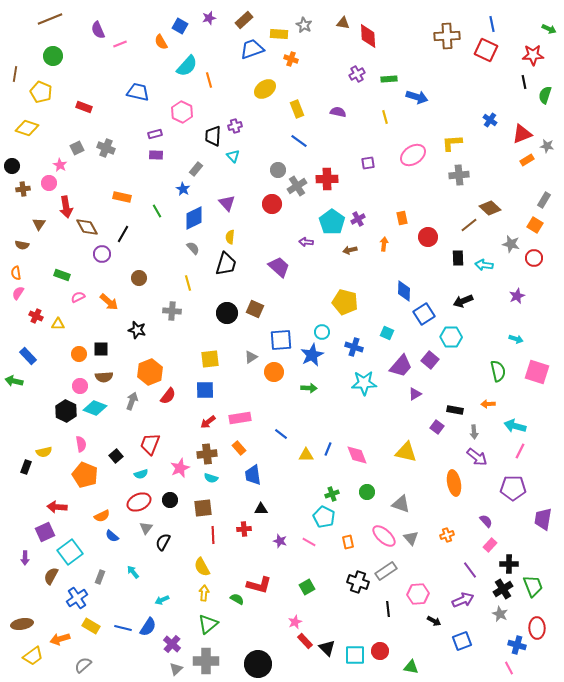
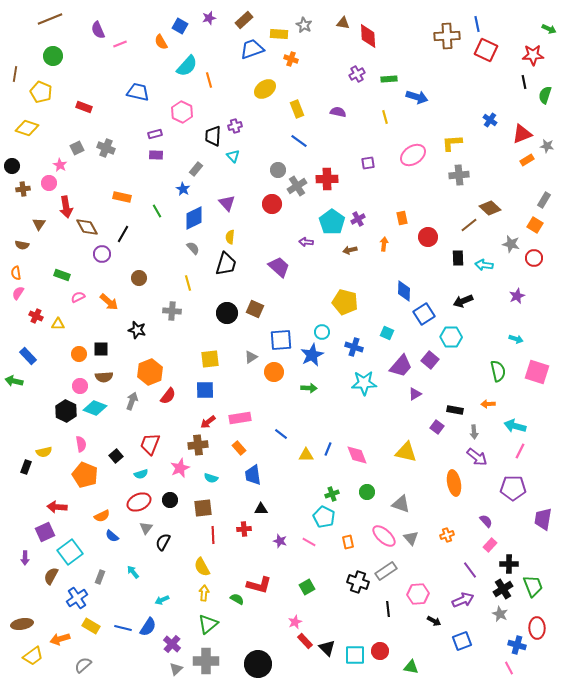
blue line at (492, 24): moved 15 px left
brown cross at (207, 454): moved 9 px left, 9 px up
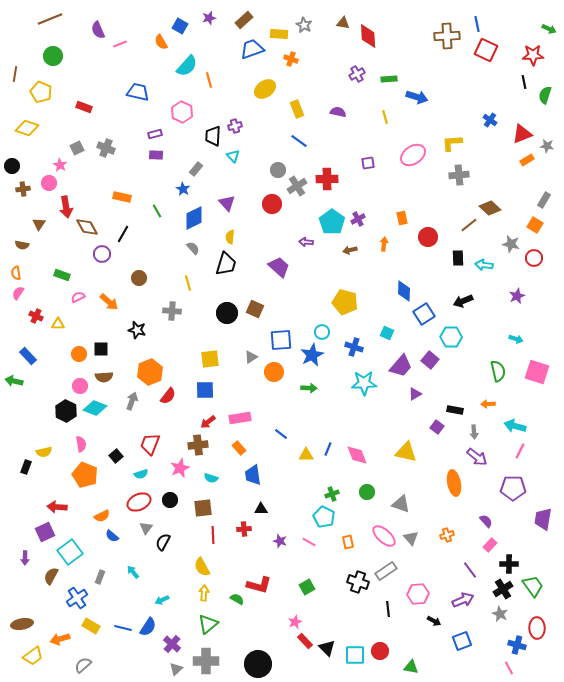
green trapezoid at (533, 586): rotated 15 degrees counterclockwise
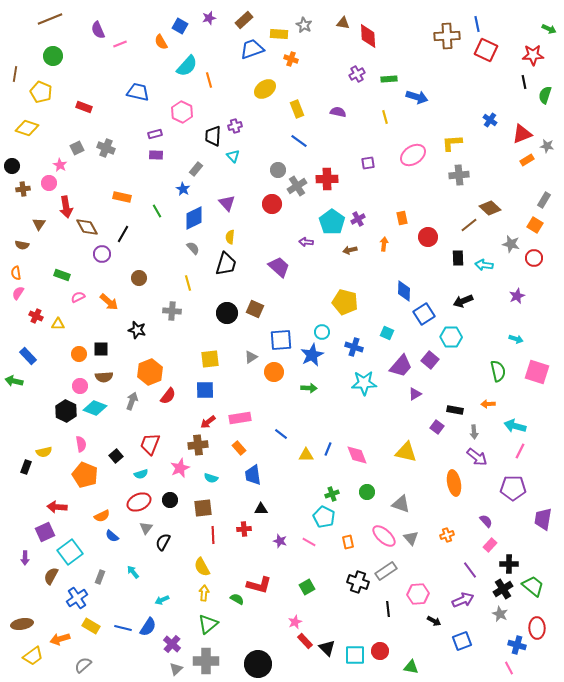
green trapezoid at (533, 586): rotated 15 degrees counterclockwise
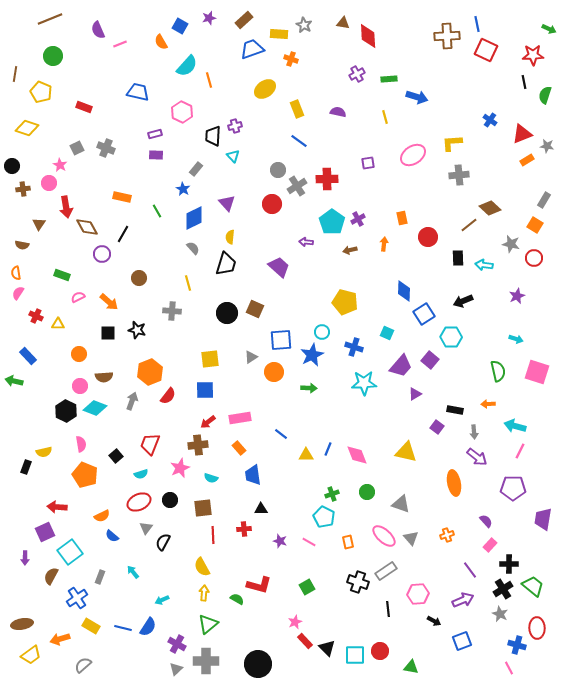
black square at (101, 349): moved 7 px right, 16 px up
purple cross at (172, 644): moved 5 px right; rotated 12 degrees counterclockwise
yellow trapezoid at (33, 656): moved 2 px left, 1 px up
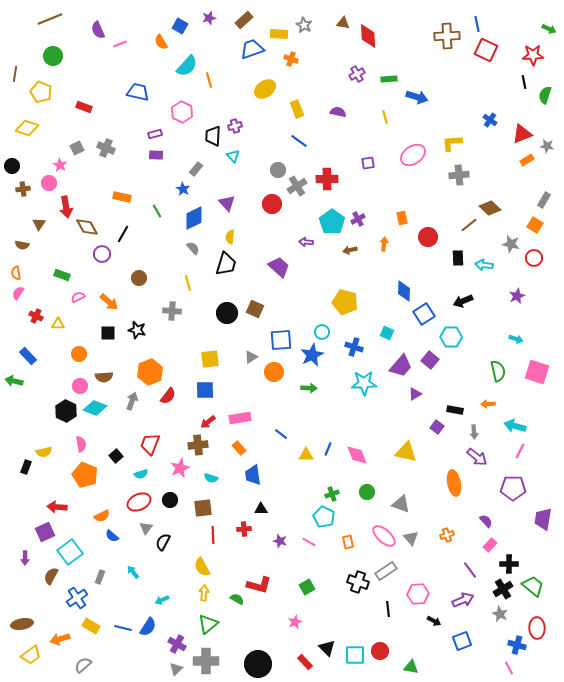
red rectangle at (305, 641): moved 21 px down
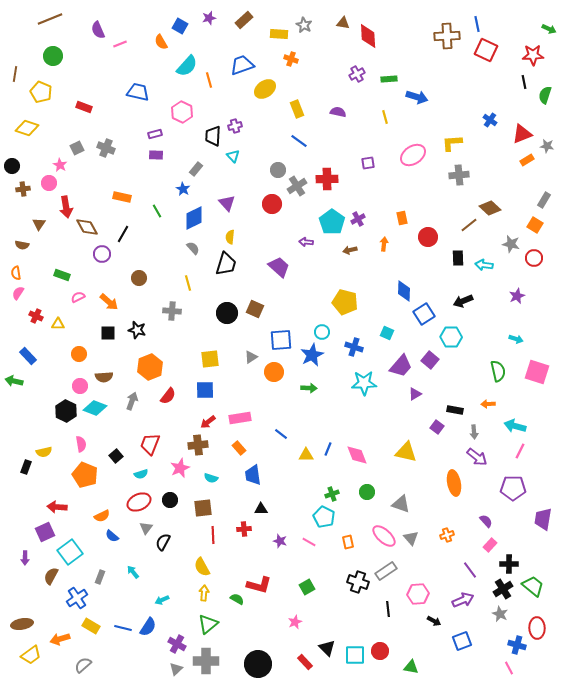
blue trapezoid at (252, 49): moved 10 px left, 16 px down
orange hexagon at (150, 372): moved 5 px up
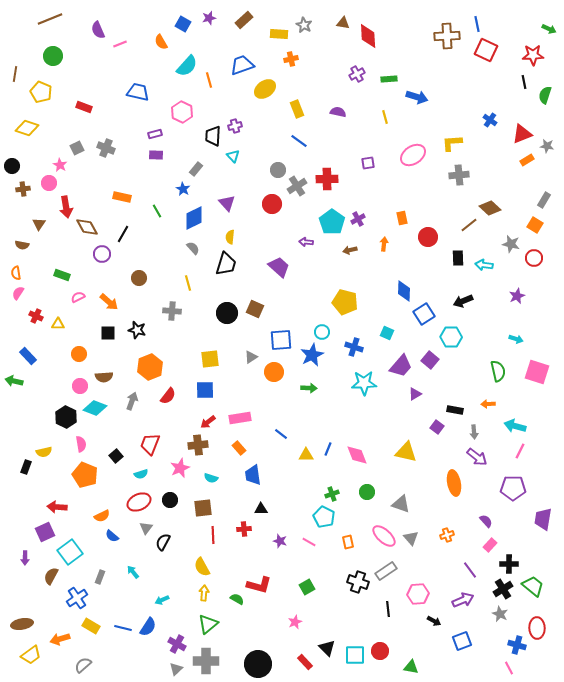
blue square at (180, 26): moved 3 px right, 2 px up
orange cross at (291, 59): rotated 32 degrees counterclockwise
black hexagon at (66, 411): moved 6 px down
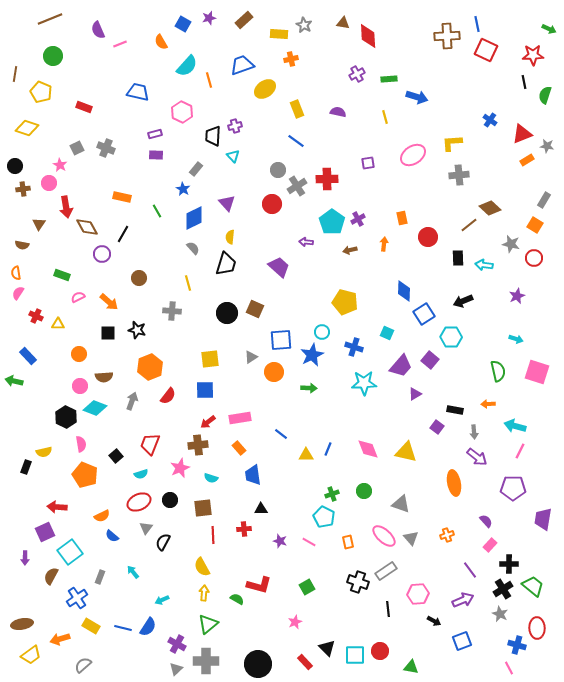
blue line at (299, 141): moved 3 px left
black circle at (12, 166): moved 3 px right
pink diamond at (357, 455): moved 11 px right, 6 px up
green circle at (367, 492): moved 3 px left, 1 px up
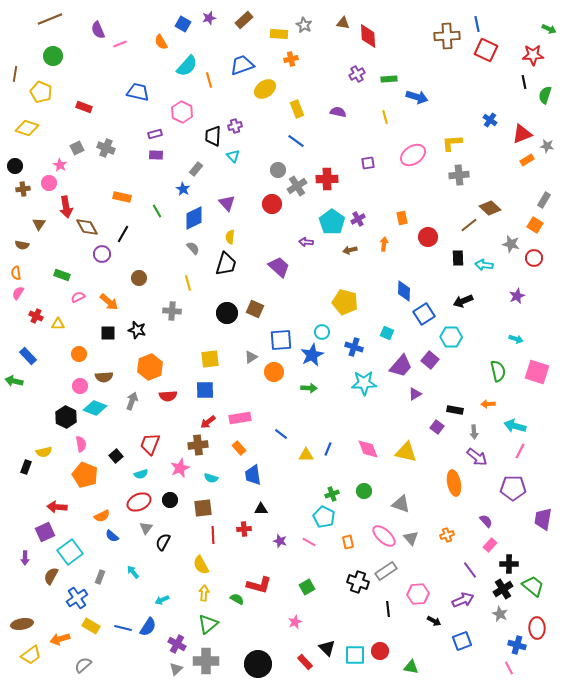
red semicircle at (168, 396): rotated 48 degrees clockwise
yellow semicircle at (202, 567): moved 1 px left, 2 px up
